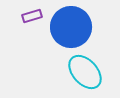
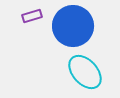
blue circle: moved 2 px right, 1 px up
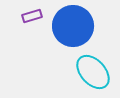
cyan ellipse: moved 8 px right
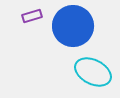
cyan ellipse: rotated 21 degrees counterclockwise
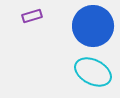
blue circle: moved 20 px right
